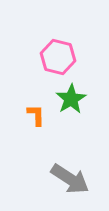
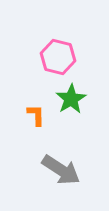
gray arrow: moved 9 px left, 9 px up
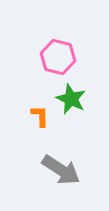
green star: rotated 16 degrees counterclockwise
orange L-shape: moved 4 px right, 1 px down
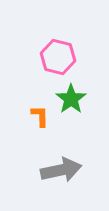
green star: rotated 12 degrees clockwise
gray arrow: rotated 45 degrees counterclockwise
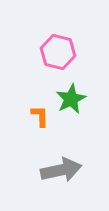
pink hexagon: moved 5 px up
green star: rotated 8 degrees clockwise
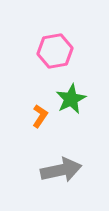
pink hexagon: moved 3 px left, 1 px up; rotated 24 degrees counterclockwise
orange L-shape: rotated 35 degrees clockwise
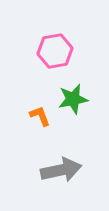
green star: moved 2 px right; rotated 16 degrees clockwise
orange L-shape: rotated 55 degrees counterclockwise
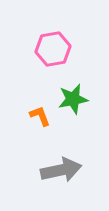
pink hexagon: moved 2 px left, 2 px up
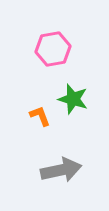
green star: rotated 28 degrees clockwise
